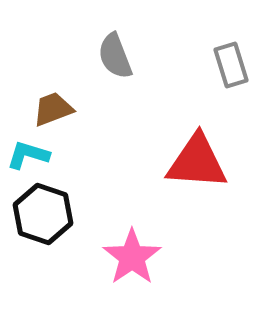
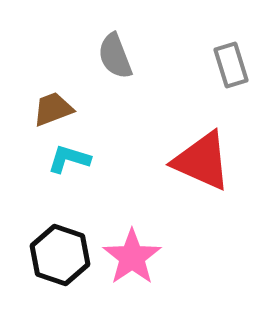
cyan L-shape: moved 41 px right, 4 px down
red triangle: moved 5 px right, 1 px up; rotated 20 degrees clockwise
black hexagon: moved 17 px right, 41 px down
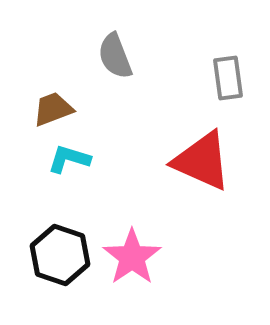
gray rectangle: moved 3 px left, 13 px down; rotated 9 degrees clockwise
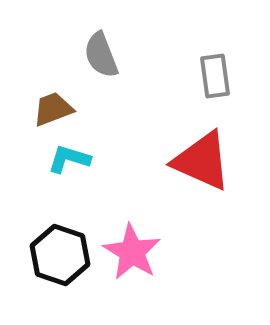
gray semicircle: moved 14 px left, 1 px up
gray rectangle: moved 13 px left, 2 px up
pink star: moved 5 px up; rotated 6 degrees counterclockwise
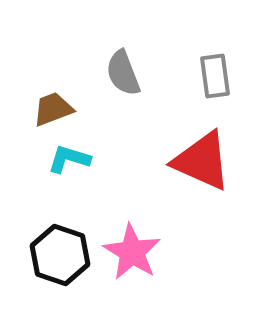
gray semicircle: moved 22 px right, 18 px down
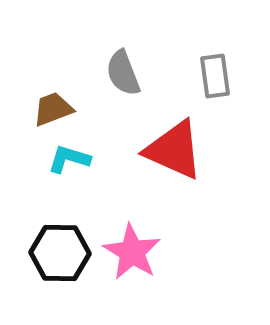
red triangle: moved 28 px left, 11 px up
black hexagon: moved 2 px up; rotated 18 degrees counterclockwise
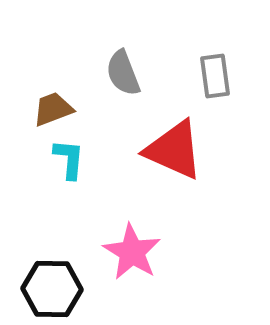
cyan L-shape: rotated 78 degrees clockwise
black hexagon: moved 8 px left, 36 px down
